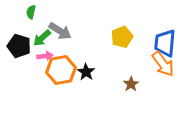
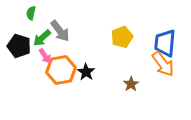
green semicircle: moved 1 px down
gray arrow: rotated 20 degrees clockwise
pink arrow: rotated 63 degrees clockwise
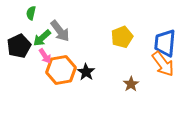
black pentagon: rotated 30 degrees clockwise
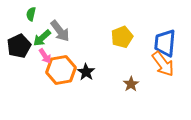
green semicircle: moved 1 px down
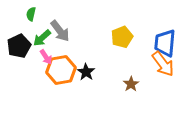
pink arrow: moved 1 px right, 1 px down
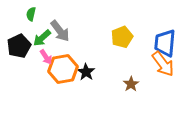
orange hexagon: moved 2 px right, 1 px up
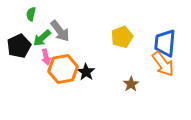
pink arrow: rotated 21 degrees clockwise
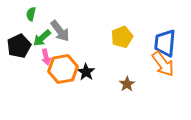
brown star: moved 4 px left
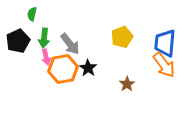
green semicircle: moved 1 px right
gray arrow: moved 10 px right, 13 px down
green arrow: moved 2 px right; rotated 42 degrees counterclockwise
black pentagon: moved 1 px left, 5 px up
orange arrow: moved 1 px right, 1 px down
black star: moved 2 px right, 4 px up
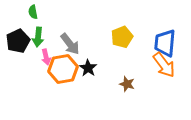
green semicircle: moved 1 px right, 2 px up; rotated 24 degrees counterclockwise
green arrow: moved 6 px left, 1 px up
brown star: rotated 21 degrees counterclockwise
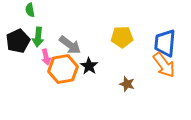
green semicircle: moved 3 px left, 2 px up
yellow pentagon: rotated 20 degrees clockwise
gray arrow: moved 1 px down; rotated 15 degrees counterclockwise
black star: moved 1 px right, 2 px up
